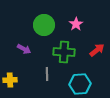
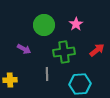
green cross: rotated 10 degrees counterclockwise
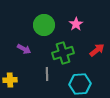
green cross: moved 1 px left, 1 px down; rotated 10 degrees counterclockwise
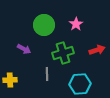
red arrow: rotated 21 degrees clockwise
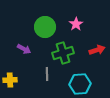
green circle: moved 1 px right, 2 px down
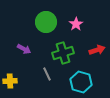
green circle: moved 1 px right, 5 px up
gray line: rotated 24 degrees counterclockwise
yellow cross: moved 1 px down
cyan hexagon: moved 1 px right, 2 px up; rotated 20 degrees clockwise
